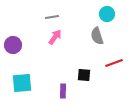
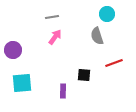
purple circle: moved 5 px down
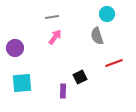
purple circle: moved 2 px right, 2 px up
black square: moved 4 px left, 2 px down; rotated 32 degrees counterclockwise
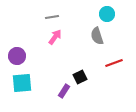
purple circle: moved 2 px right, 8 px down
purple rectangle: moved 1 px right; rotated 32 degrees clockwise
